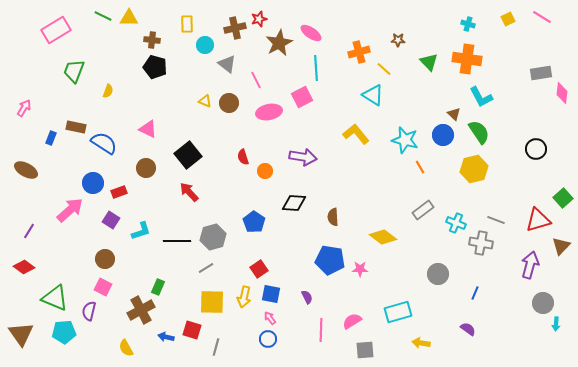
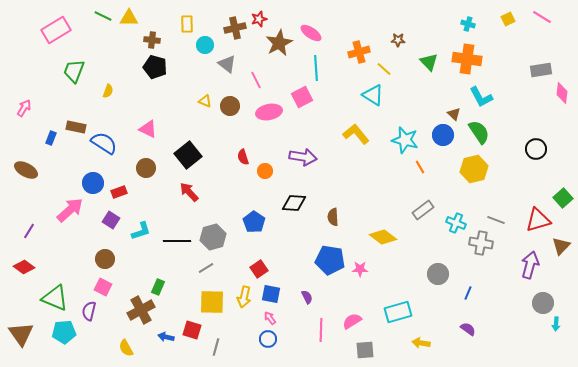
gray rectangle at (541, 73): moved 3 px up
brown circle at (229, 103): moved 1 px right, 3 px down
blue line at (475, 293): moved 7 px left
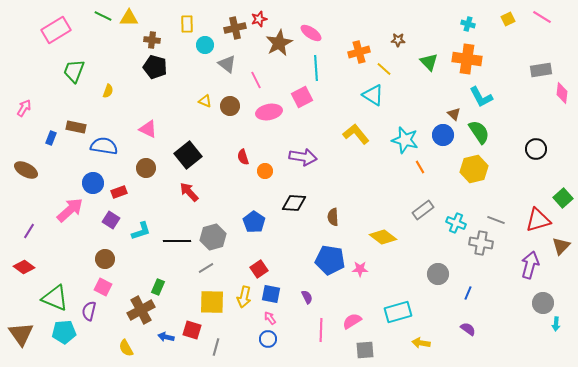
blue semicircle at (104, 143): moved 3 px down; rotated 24 degrees counterclockwise
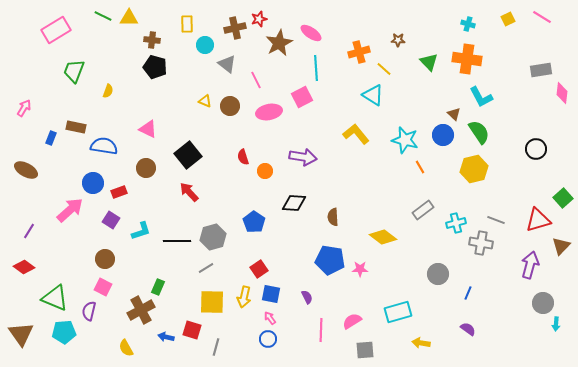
cyan cross at (456, 223): rotated 36 degrees counterclockwise
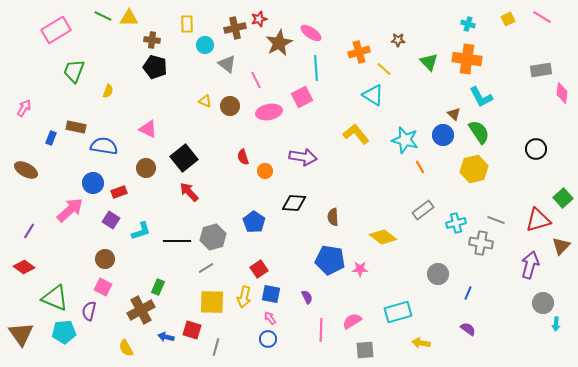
black square at (188, 155): moved 4 px left, 3 px down
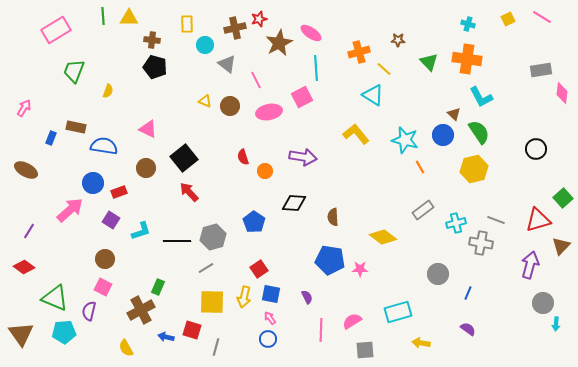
green line at (103, 16): rotated 60 degrees clockwise
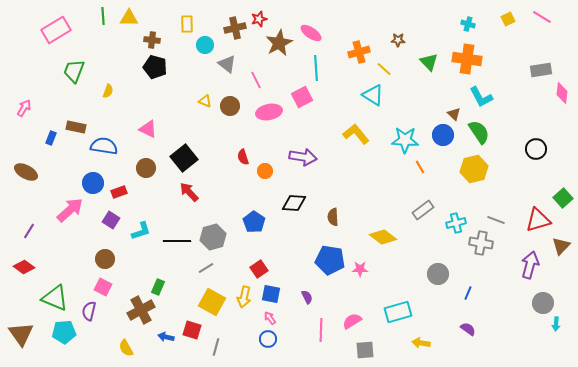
cyan star at (405, 140): rotated 12 degrees counterclockwise
brown ellipse at (26, 170): moved 2 px down
yellow square at (212, 302): rotated 28 degrees clockwise
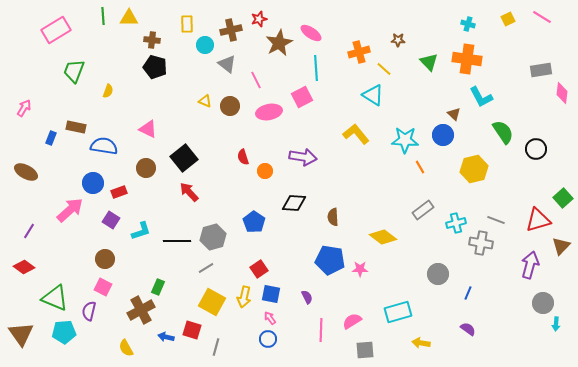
brown cross at (235, 28): moved 4 px left, 2 px down
green semicircle at (479, 132): moved 24 px right
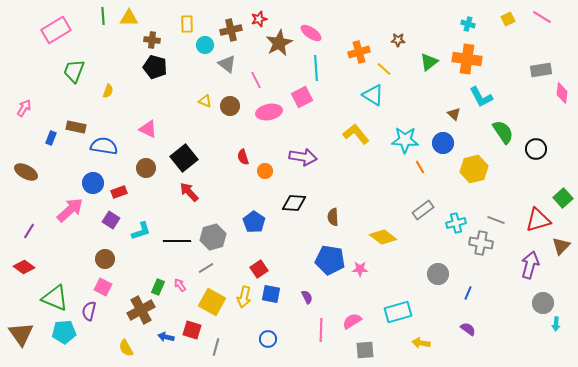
green triangle at (429, 62): rotated 36 degrees clockwise
blue circle at (443, 135): moved 8 px down
pink arrow at (270, 318): moved 90 px left, 33 px up
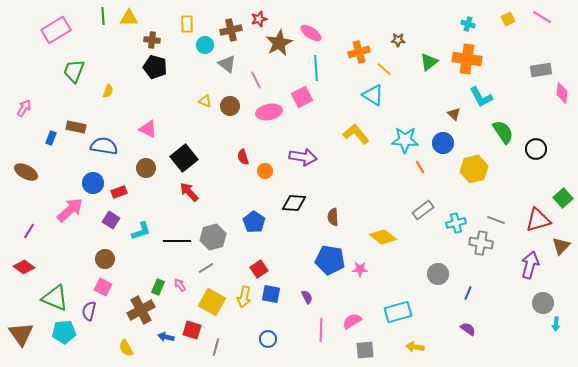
yellow arrow at (421, 343): moved 6 px left, 4 px down
